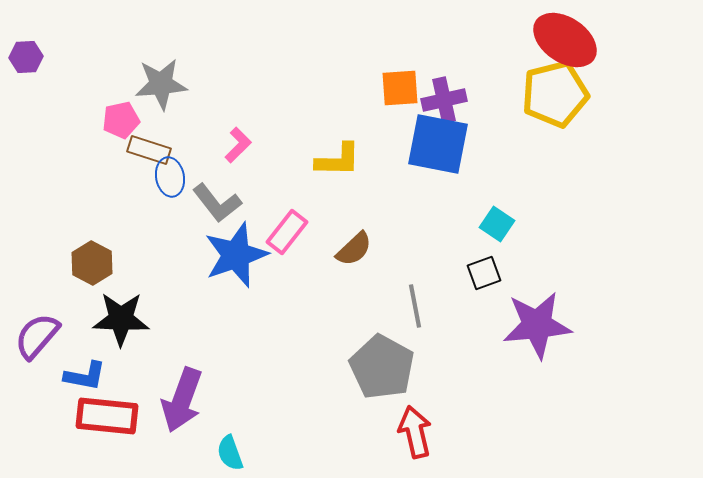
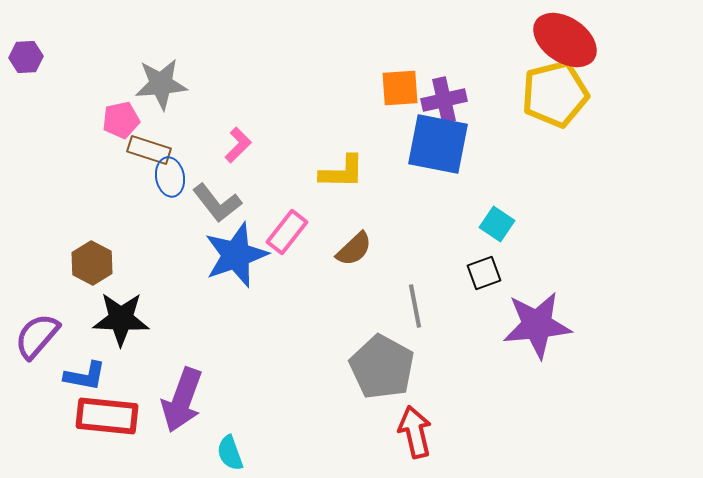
yellow L-shape: moved 4 px right, 12 px down
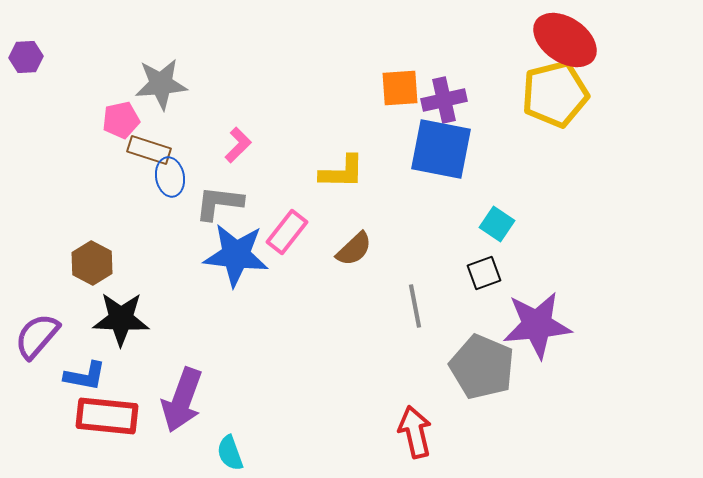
blue square: moved 3 px right, 5 px down
gray L-shape: moved 2 px right; rotated 135 degrees clockwise
blue star: rotated 26 degrees clockwise
gray pentagon: moved 100 px right; rotated 6 degrees counterclockwise
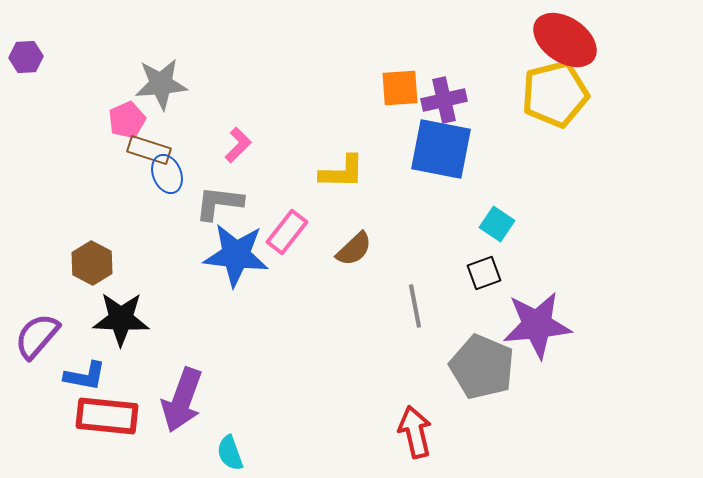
pink pentagon: moved 6 px right; rotated 12 degrees counterclockwise
blue ellipse: moved 3 px left, 3 px up; rotated 12 degrees counterclockwise
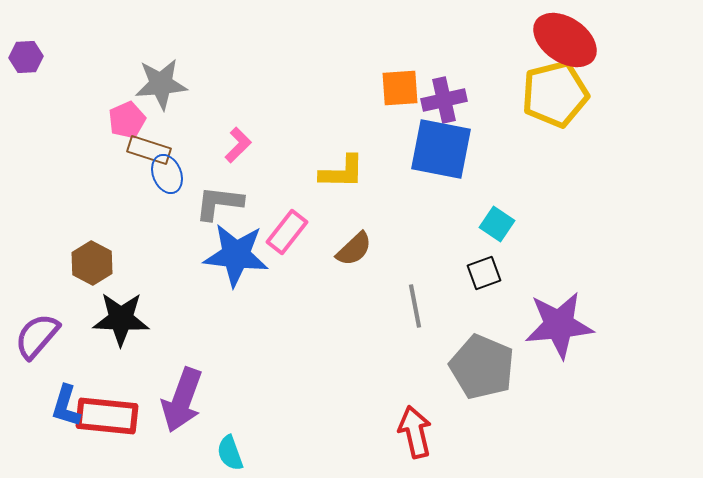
purple star: moved 22 px right
blue L-shape: moved 19 px left, 30 px down; rotated 96 degrees clockwise
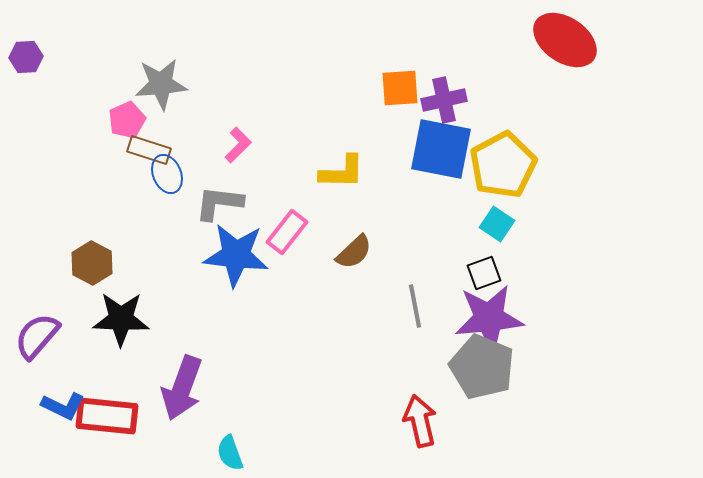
yellow pentagon: moved 52 px left, 71 px down; rotated 14 degrees counterclockwise
brown semicircle: moved 3 px down
purple star: moved 70 px left, 7 px up
purple arrow: moved 12 px up
blue L-shape: moved 3 px left; rotated 81 degrees counterclockwise
red arrow: moved 5 px right, 11 px up
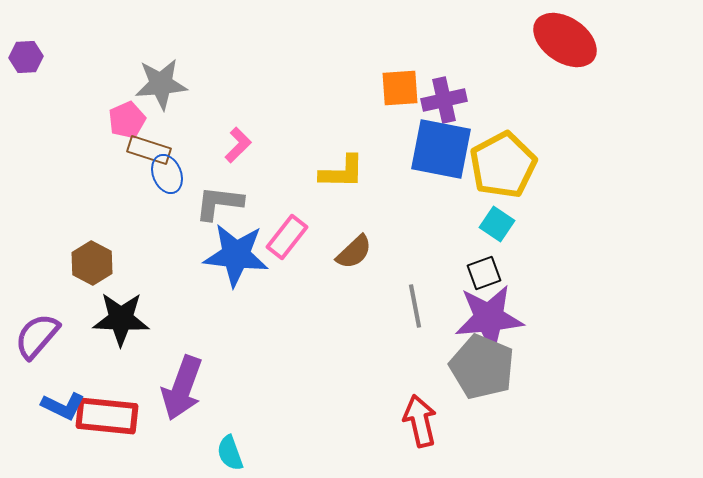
pink rectangle: moved 5 px down
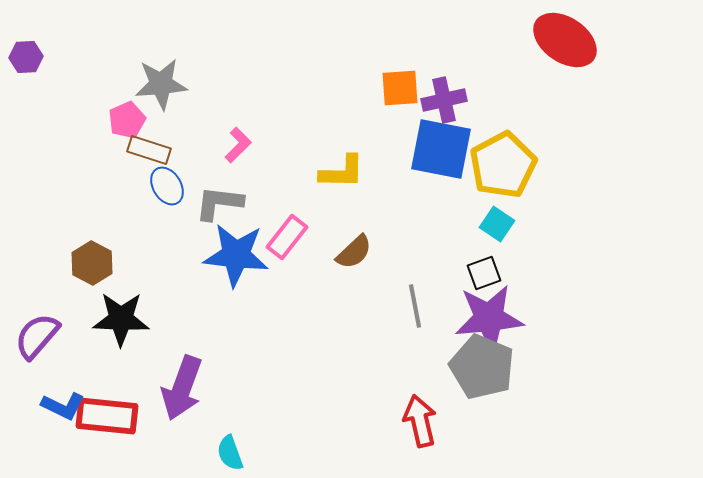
blue ellipse: moved 12 px down; rotated 9 degrees counterclockwise
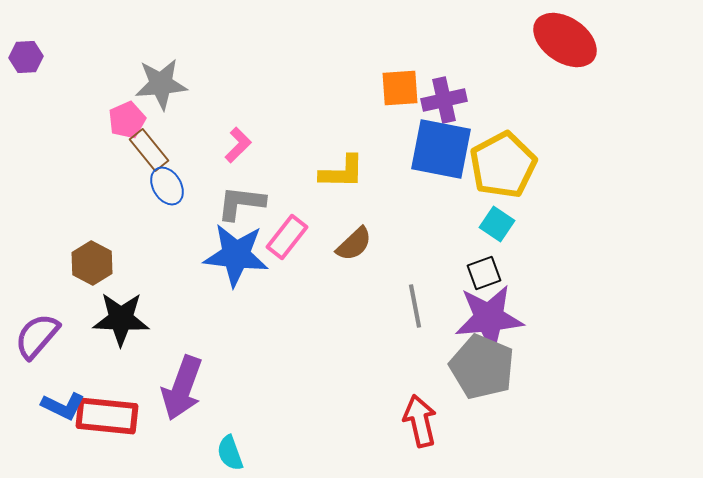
brown rectangle: rotated 33 degrees clockwise
gray L-shape: moved 22 px right
brown semicircle: moved 8 px up
